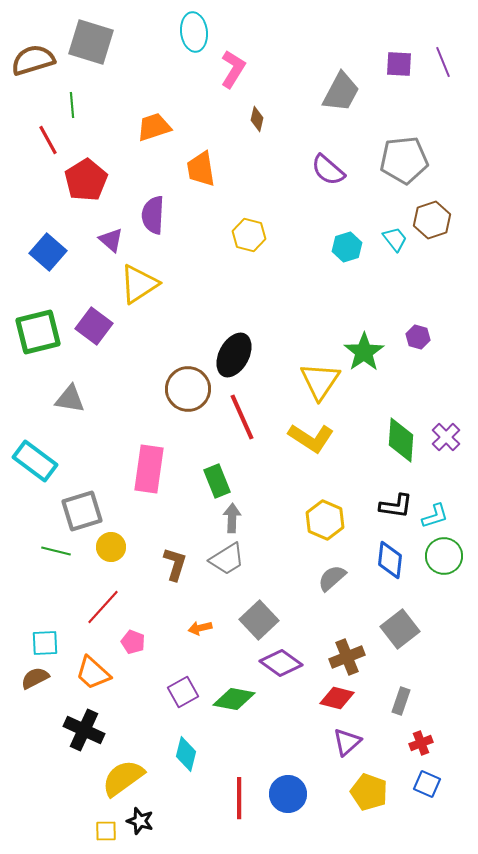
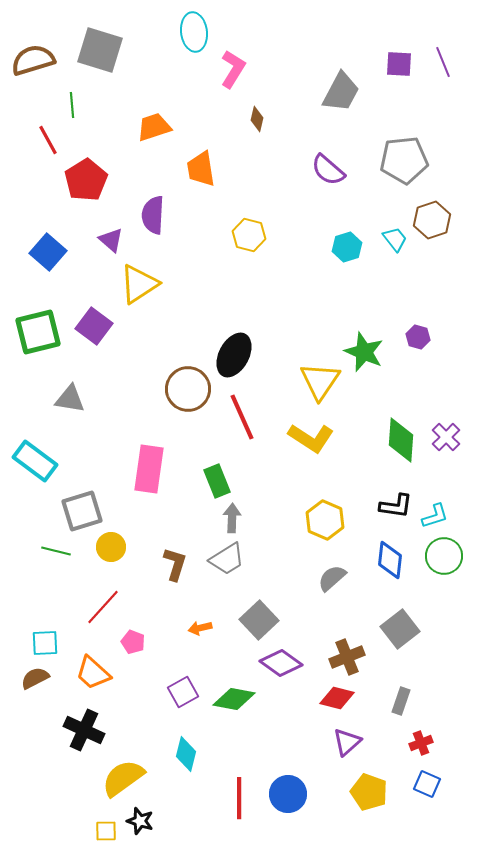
gray square at (91, 42): moved 9 px right, 8 px down
green star at (364, 352): rotated 15 degrees counterclockwise
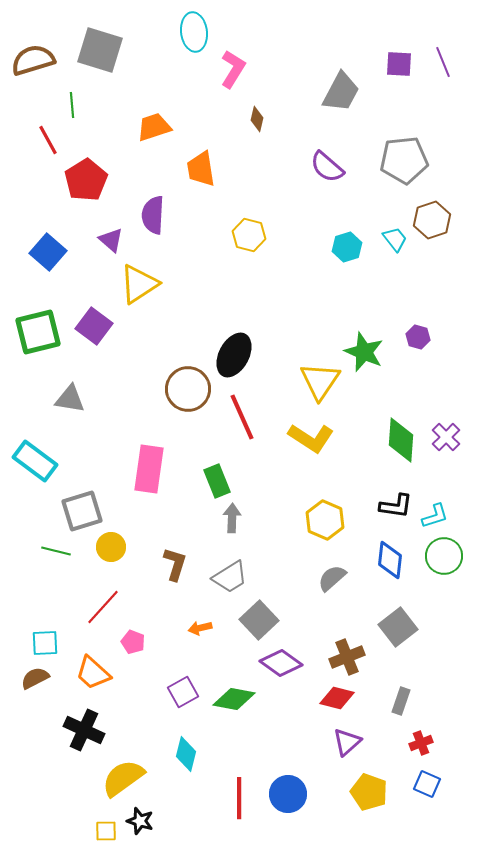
purple semicircle at (328, 170): moved 1 px left, 3 px up
gray trapezoid at (227, 559): moved 3 px right, 18 px down
gray square at (400, 629): moved 2 px left, 2 px up
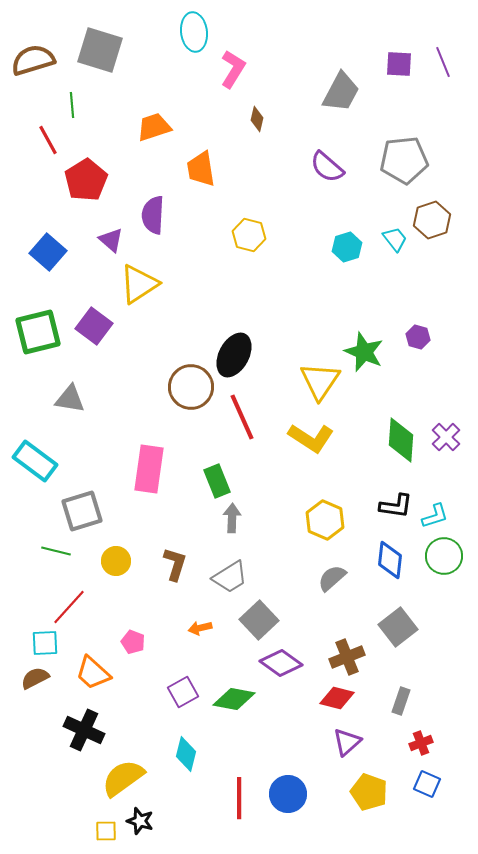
brown circle at (188, 389): moved 3 px right, 2 px up
yellow circle at (111, 547): moved 5 px right, 14 px down
red line at (103, 607): moved 34 px left
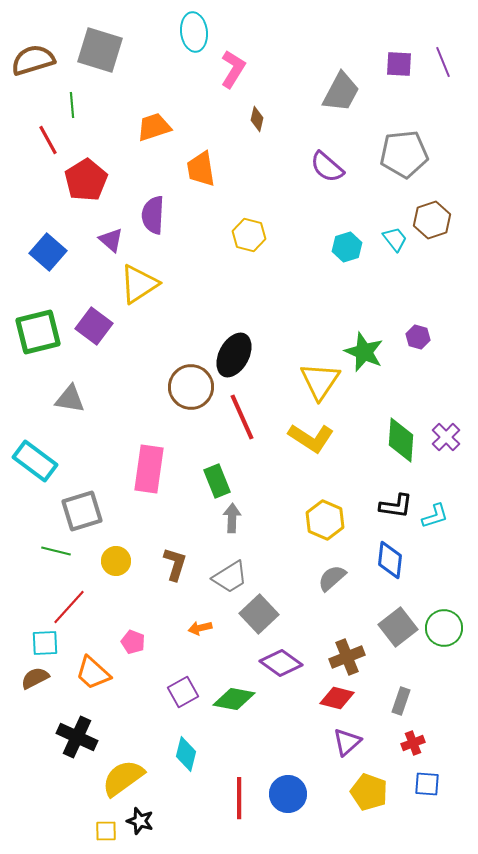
gray pentagon at (404, 160): moved 6 px up
green circle at (444, 556): moved 72 px down
gray square at (259, 620): moved 6 px up
black cross at (84, 730): moved 7 px left, 7 px down
red cross at (421, 743): moved 8 px left
blue square at (427, 784): rotated 20 degrees counterclockwise
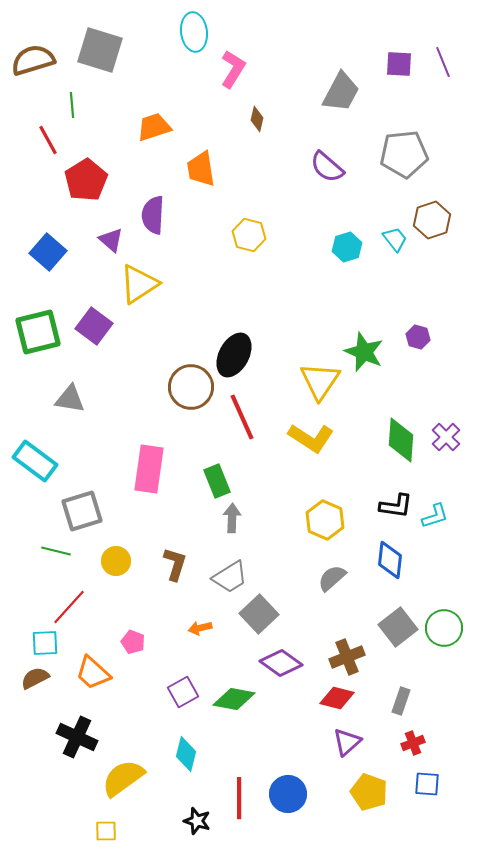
black star at (140, 821): moved 57 px right
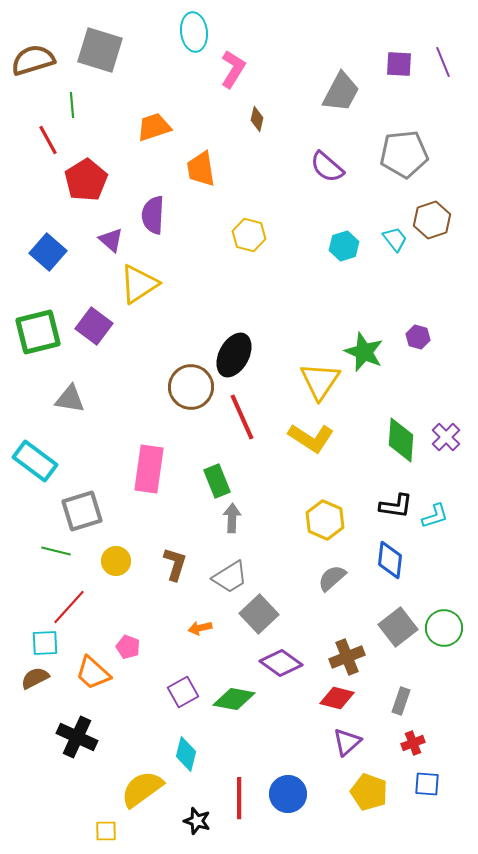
cyan hexagon at (347, 247): moved 3 px left, 1 px up
pink pentagon at (133, 642): moved 5 px left, 5 px down
yellow semicircle at (123, 778): moved 19 px right, 11 px down
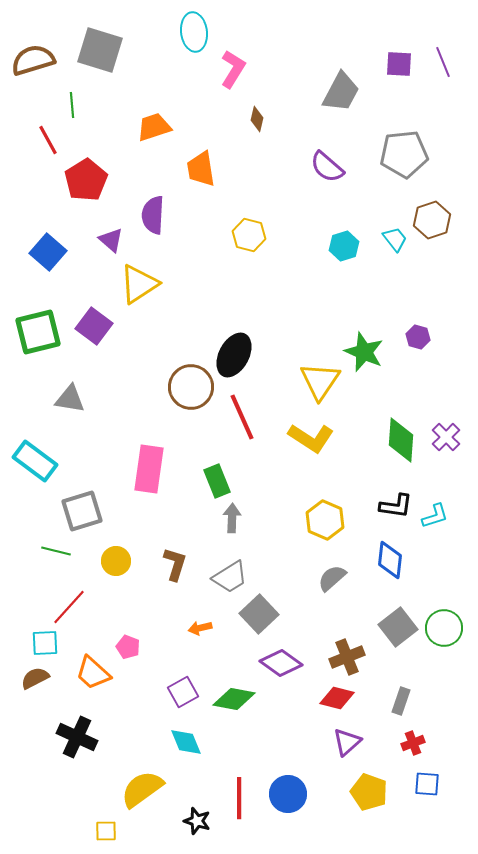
cyan diamond at (186, 754): moved 12 px up; rotated 36 degrees counterclockwise
